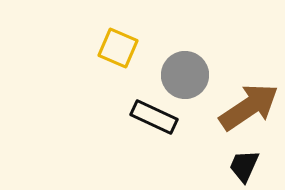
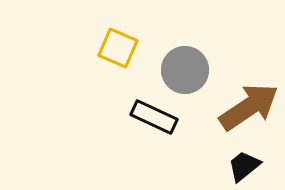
gray circle: moved 5 px up
black trapezoid: rotated 27 degrees clockwise
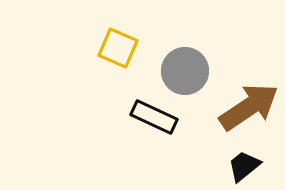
gray circle: moved 1 px down
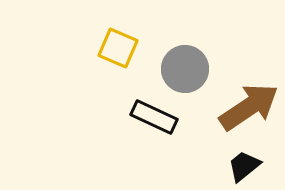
gray circle: moved 2 px up
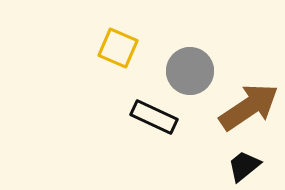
gray circle: moved 5 px right, 2 px down
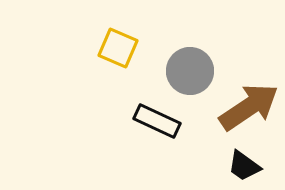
black rectangle: moved 3 px right, 4 px down
black trapezoid: rotated 105 degrees counterclockwise
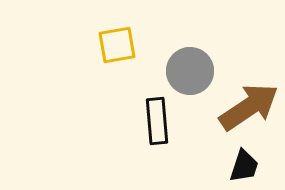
yellow square: moved 1 px left, 3 px up; rotated 33 degrees counterclockwise
black rectangle: rotated 60 degrees clockwise
black trapezoid: rotated 108 degrees counterclockwise
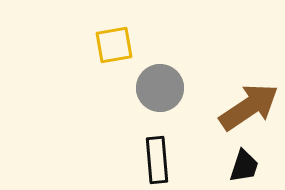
yellow square: moved 3 px left
gray circle: moved 30 px left, 17 px down
black rectangle: moved 39 px down
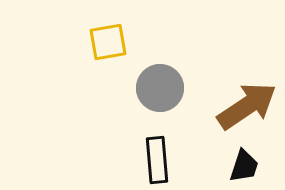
yellow square: moved 6 px left, 3 px up
brown arrow: moved 2 px left, 1 px up
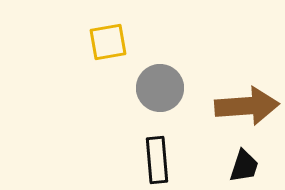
brown arrow: rotated 30 degrees clockwise
